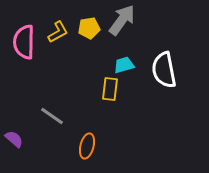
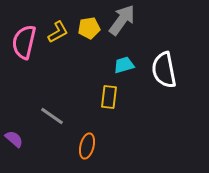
pink semicircle: rotated 12 degrees clockwise
yellow rectangle: moved 1 px left, 8 px down
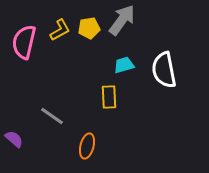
yellow L-shape: moved 2 px right, 2 px up
yellow rectangle: rotated 10 degrees counterclockwise
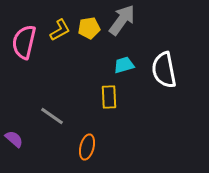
orange ellipse: moved 1 px down
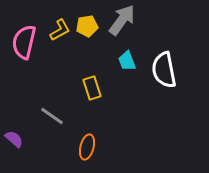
yellow pentagon: moved 2 px left, 2 px up
cyan trapezoid: moved 3 px right, 4 px up; rotated 95 degrees counterclockwise
yellow rectangle: moved 17 px left, 9 px up; rotated 15 degrees counterclockwise
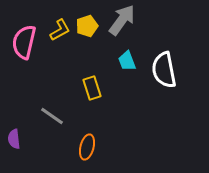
yellow pentagon: rotated 10 degrees counterclockwise
purple semicircle: rotated 138 degrees counterclockwise
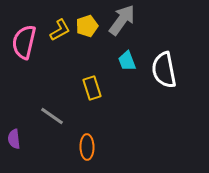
orange ellipse: rotated 15 degrees counterclockwise
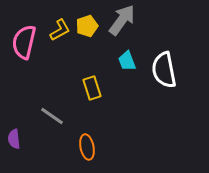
orange ellipse: rotated 10 degrees counterclockwise
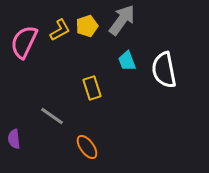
pink semicircle: rotated 12 degrees clockwise
orange ellipse: rotated 25 degrees counterclockwise
